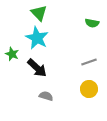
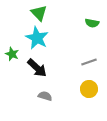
gray semicircle: moved 1 px left
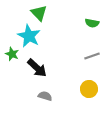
cyan star: moved 8 px left, 2 px up
gray line: moved 3 px right, 6 px up
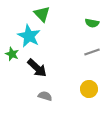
green triangle: moved 3 px right, 1 px down
gray line: moved 4 px up
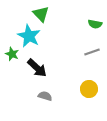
green triangle: moved 1 px left
green semicircle: moved 3 px right, 1 px down
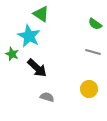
green triangle: rotated 12 degrees counterclockwise
green semicircle: rotated 24 degrees clockwise
gray line: moved 1 px right; rotated 35 degrees clockwise
gray semicircle: moved 2 px right, 1 px down
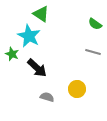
yellow circle: moved 12 px left
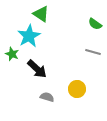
cyan star: rotated 15 degrees clockwise
black arrow: moved 1 px down
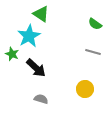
black arrow: moved 1 px left, 1 px up
yellow circle: moved 8 px right
gray semicircle: moved 6 px left, 2 px down
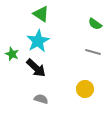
cyan star: moved 9 px right, 5 px down
